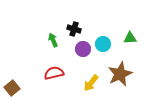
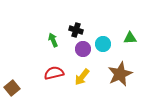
black cross: moved 2 px right, 1 px down
yellow arrow: moved 9 px left, 6 px up
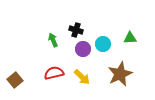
yellow arrow: rotated 84 degrees counterclockwise
brown square: moved 3 px right, 8 px up
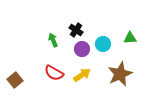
black cross: rotated 16 degrees clockwise
purple circle: moved 1 px left
red semicircle: rotated 138 degrees counterclockwise
yellow arrow: moved 2 px up; rotated 78 degrees counterclockwise
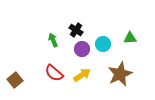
red semicircle: rotated 12 degrees clockwise
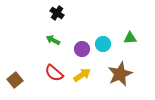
black cross: moved 19 px left, 17 px up
green arrow: rotated 40 degrees counterclockwise
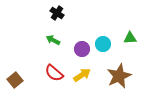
brown star: moved 1 px left, 2 px down
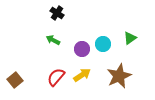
green triangle: rotated 32 degrees counterclockwise
red semicircle: moved 2 px right, 4 px down; rotated 90 degrees clockwise
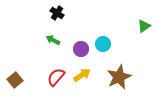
green triangle: moved 14 px right, 12 px up
purple circle: moved 1 px left
brown star: moved 1 px down
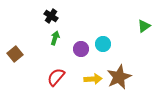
black cross: moved 6 px left, 3 px down
green arrow: moved 2 px right, 2 px up; rotated 80 degrees clockwise
yellow arrow: moved 11 px right, 4 px down; rotated 30 degrees clockwise
brown square: moved 26 px up
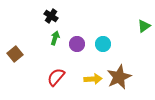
purple circle: moved 4 px left, 5 px up
